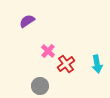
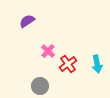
red cross: moved 2 px right
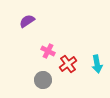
pink cross: rotated 16 degrees counterclockwise
gray circle: moved 3 px right, 6 px up
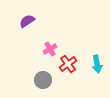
pink cross: moved 2 px right, 2 px up; rotated 32 degrees clockwise
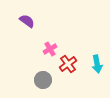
purple semicircle: rotated 70 degrees clockwise
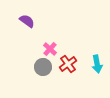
pink cross: rotated 16 degrees counterclockwise
gray circle: moved 13 px up
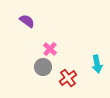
red cross: moved 14 px down
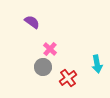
purple semicircle: moved 5 px right, 1 px down
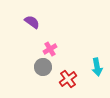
pink cross: rotated 16 degrees clockwise
cyan arrow: moved 3 px down
red cross: moved 1 px down
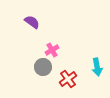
pink cross: moved 2 px right, 1 px down
